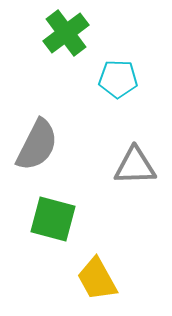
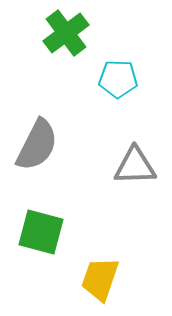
green square: moved 12 px left, 13 px down
yellow trapezoid: moved 3 px right; rotated 48 degrees clockwise
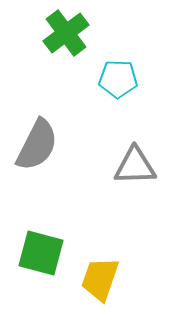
green square: moved 21 px down
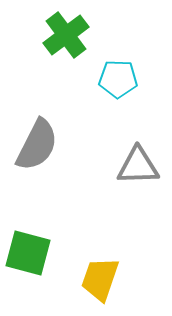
green cross: moved 2 px down
gray triangle: moved 3 px right
green square: moved 13 px left
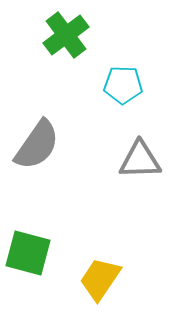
cyan pentagon: moved 5 px right, 6 px down
gray semicircle: rotated 8 degrees clockwise
gray triangle: moved 2 px right, 6 px up
yellow trapezoid: rotated 15 degrees clockwise
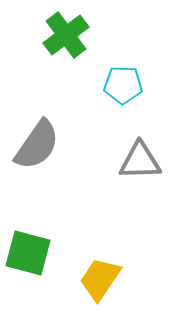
gray triangle: moved 1 px down
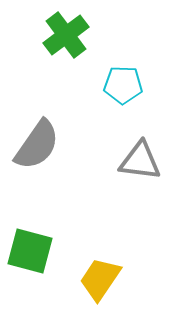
gray triangle: rotated 9 degrees clockwise
green square: moved 2 px right, 2 px up
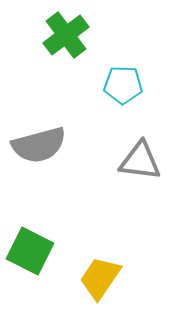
gray semicircle: moved 2 px right; rotated 40 degrees clockwise
green square: rotated 12 degrees clockwise
yellow trapezoid: moved 1 px up
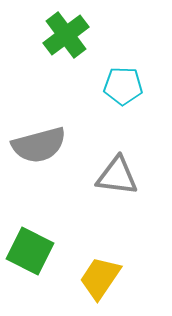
cyan pentagon: moved 1 px down
gray triangle: moved 23 px left, 15 px down
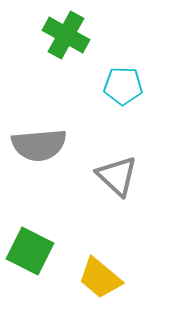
green cross: rotated 24 degrees counterclockwise
gray semicircle: rotated 10 degrees clockwise
gray triangle: rotated 36 degrees clockwise
yellow trapezoid: rotated 84 degrees counterclockwise
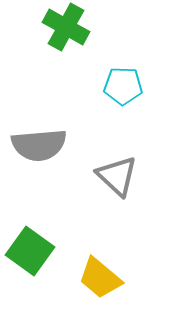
green cross: moved 8 px up
green square: rotated 9 degrees clockwise
